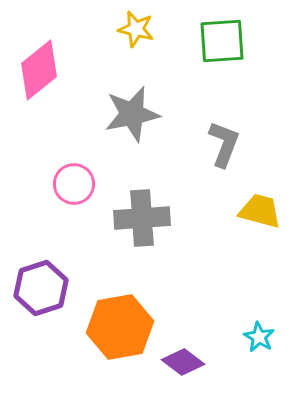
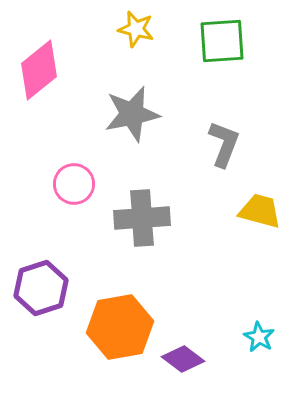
purple diamond: moved 3 px up
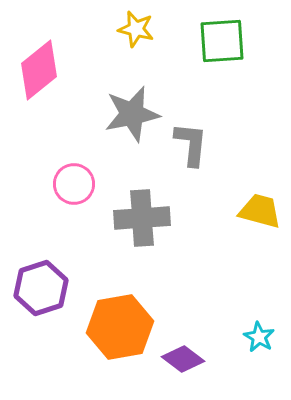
gray L-shape: moved 33 px left; rotated 15 degrees counterclockwise
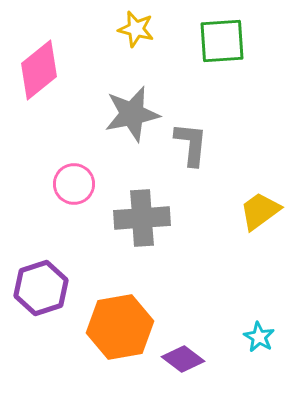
yellow trapezoid: rotated 51 degrees counterclockwise
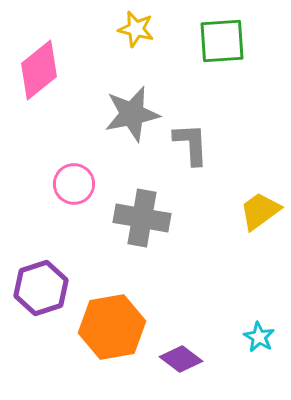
gray L-shape: rotated 9 degrees counterclockwise
gray cross: rotated 14 degrees clockwise
orange hexagon: moved 8 px left
purple diamond: moved 2 px left
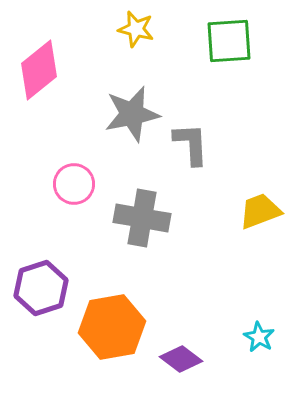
green square: moved 7 px right
yellow trapezoid: rotated 15 degrees clockwise
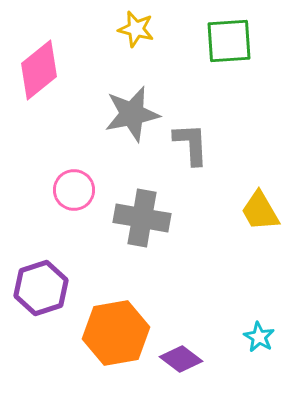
pink circle: moved 6 px down
yellow trapezoid: rotated 99 degrees counterclockwise
orange hexagon: moved 4 px right, 6 px down
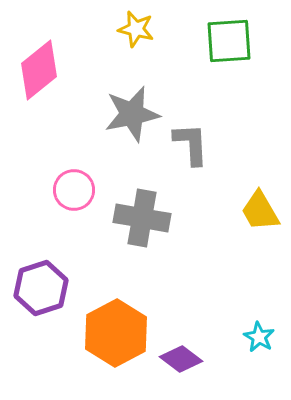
orange hexagon: rotated 18 degrees counterclockwise
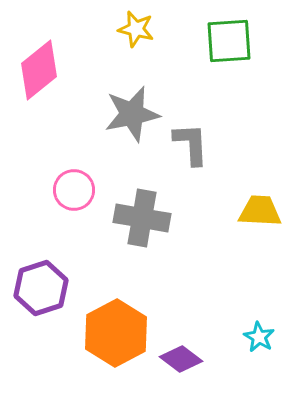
yellow trapezoid: rotated 123 degrees clockwise
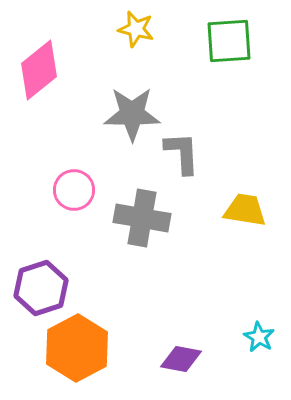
gray star: rotated 12 degrees clockwise
gray L-shape: moved 9 px left, 9 px down
yellow trapezoid: moved 15 px left, 1 px up; rotated 6 degrees clockwise
orange hexagon: moved 39 px left, 15 px down
purple diamond: rotated 27 degrees counterclockwise
